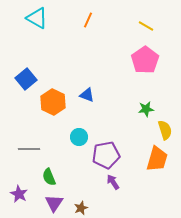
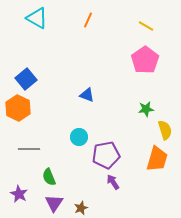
orange hexagon: moved 35 px left, 6 px down
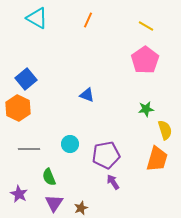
cyan circle: moved 9 px left, 7 px down
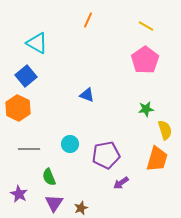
cyan triangle: moved 25 px down
blue square: moved 3 px up
purple arrow: moved 8 px right, 1 px down; rotated 91 degrees counterclockwise
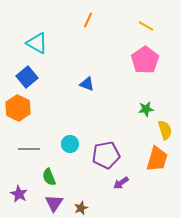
blue square: moved 1 px right, 1 px down
blue triangle: moved 11 px up
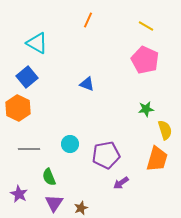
pink pentagon: rotated 12 degrees counterclockwise
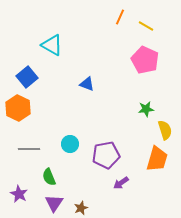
orange line: moved 32 px right, 3 px up
cyan triangle: moved 15 px right, 2 px down
